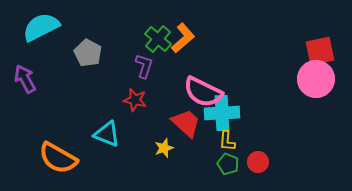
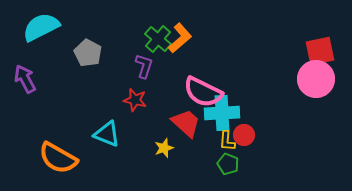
orange L-shape: moved 3 px left
red circle: moved 14 px left, 27 px up
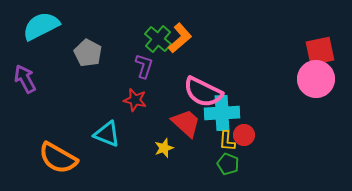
cyan semicircle: moved 1 px up
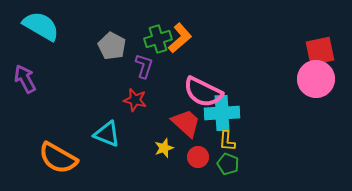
cyan semicircle: rotated 57 degrees clockwise
green cross: rotated 32 degrees clockwise
gray pentagon: moved 24 px right, 7 px up
red circle: moved 46 px left, 22 px down
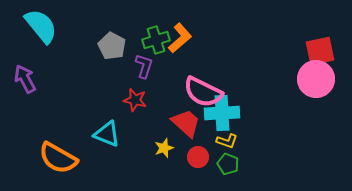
cyan semicircle: rotated 21 degrees clockwise
green cross: moved 2 px left, 1 px down
yellow L-shape: rotated 75 degrees counterclockwise
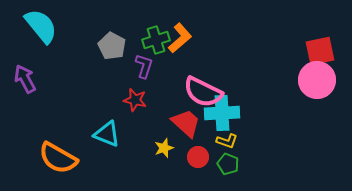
pink circle: moved 1 px right, 1 px down
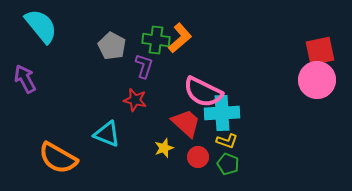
green cross: rotated 24 degrees clockwise
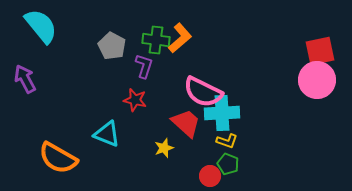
red circle: moved 12 px right, 19 px down
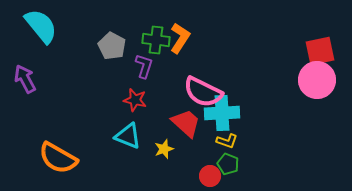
orange L-shape: rotated 16 degrees counterclockwise
cyan triangle: moved 21 px right, 2 px down
yellow star: moved 1 px down
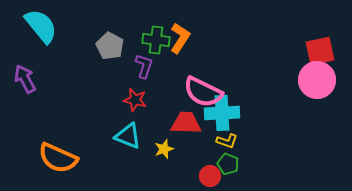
gray pentagon: moved 2 px left
red trapezoid: rotated 40 degrees counterclockwise
orange semicircle: rotated 6 degrees counterclockwise
